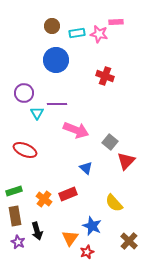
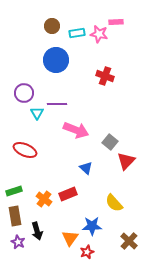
blue star: rotated 24 degrees counterclockwise
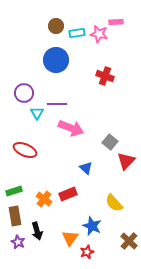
brown circle: moved 4 px right
pink arrow: moved 5 px left, 2 px up
blue star: rotated 24 degrees clockwise
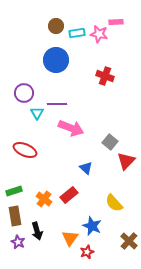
red rectangle: moved 1 px right, 1 px down; rotated 18 degrees counterclockwise
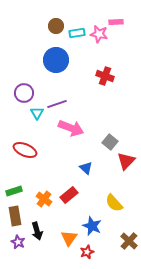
purple line: rotated 18 degrees counterclockwise
orange triangle: moved 1 px left
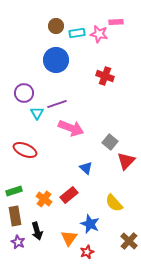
blue star: moved 2 px left, 2 px up
